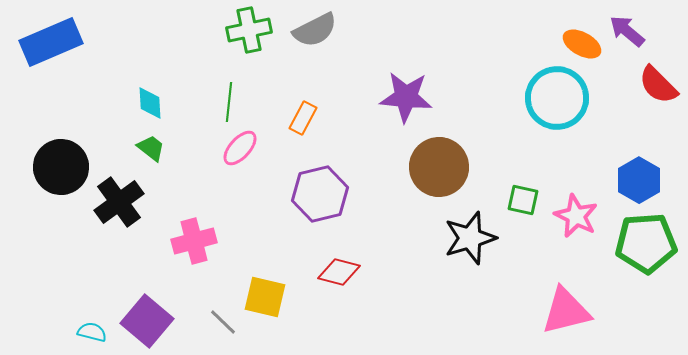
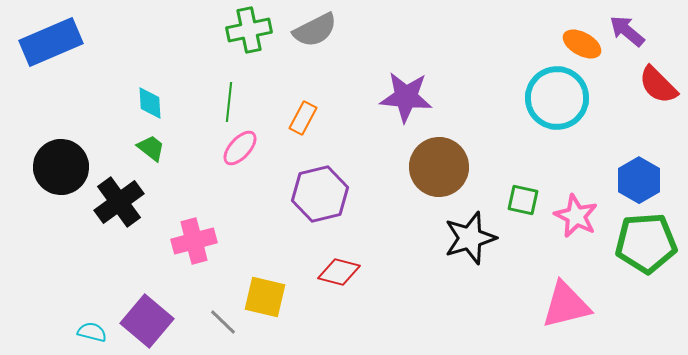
pink triangle: moved 6 px up
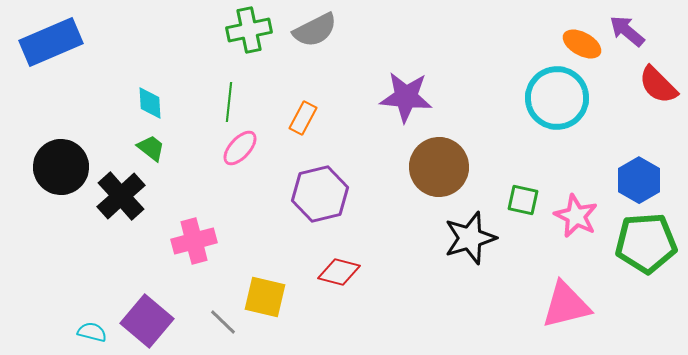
black cross: moved 2 px right, 6 px up; rotated 6 degrees counterclockwise
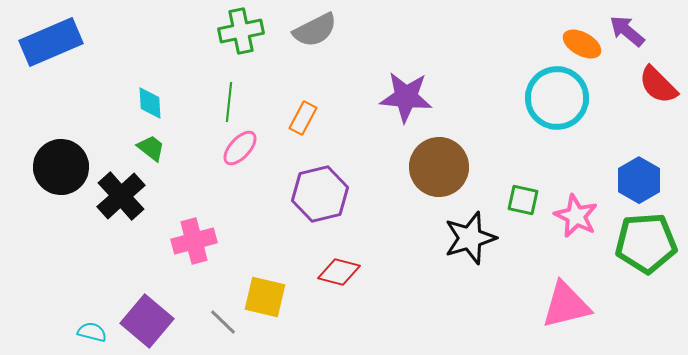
green cross: moved 8 px left, 1 px down
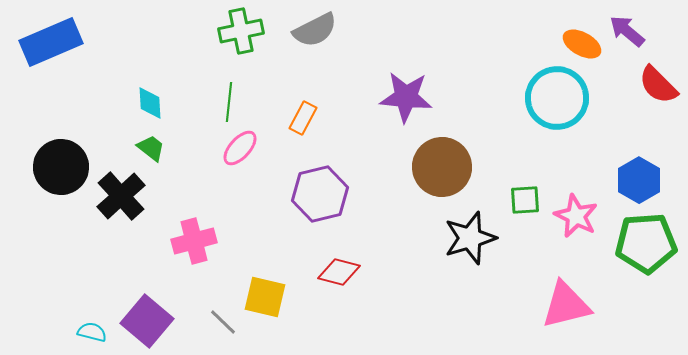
brown circle: moved 3 px right
green square: moved 2 px right; rotated 16 degrees counterclockwise
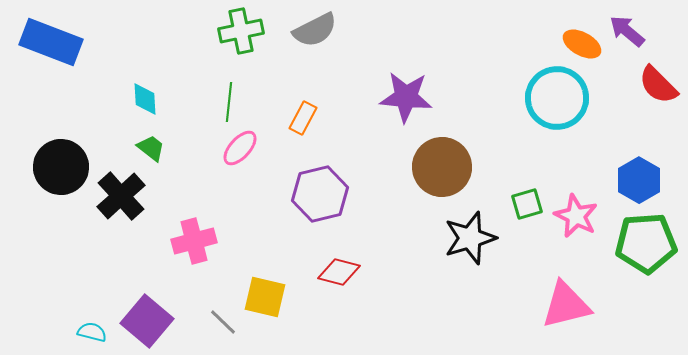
blue rectangle: rotated 44 degrees clockwise
cyan diamond: moved 5 px left, 4 px up
green square: moved 2 px right, 4 px down; rotated 12 degrees counterclockwise
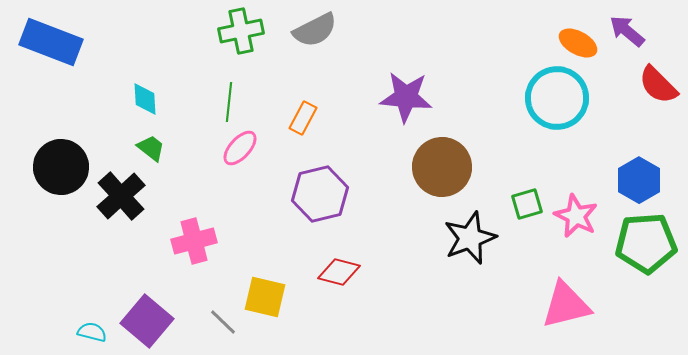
orange ellipse: moved 4 px left, 1 px up
black star: rotated 4 degrees counterclockwise
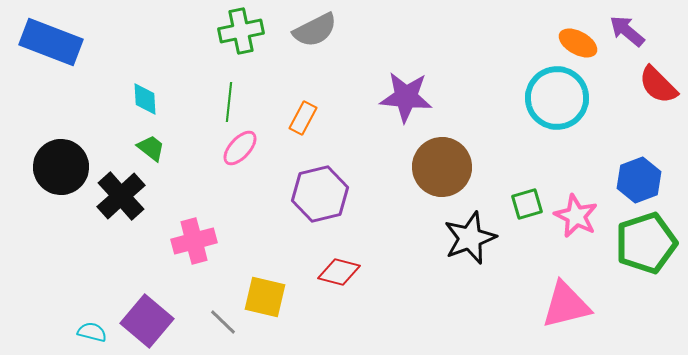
blue hexagon: rotated 9 degrees clockwise
green pentagon: rotated 14 degrees counterclockwise
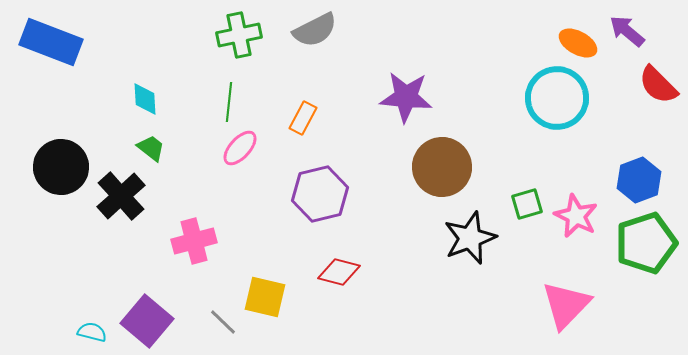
green cross: moved 2 px left, 4 px down
pink triangle: rotated 32 degrees counterclockwise
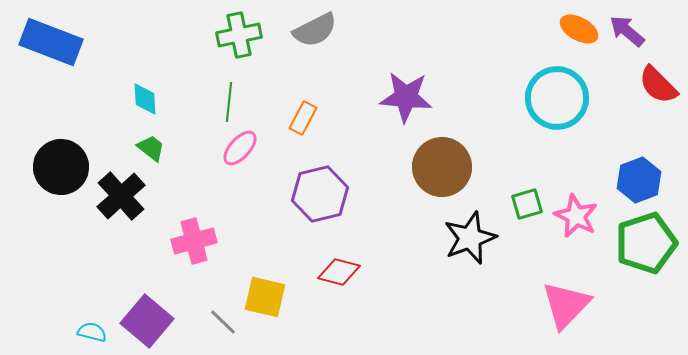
orange ellipse: moved 1 px right, 14 px up
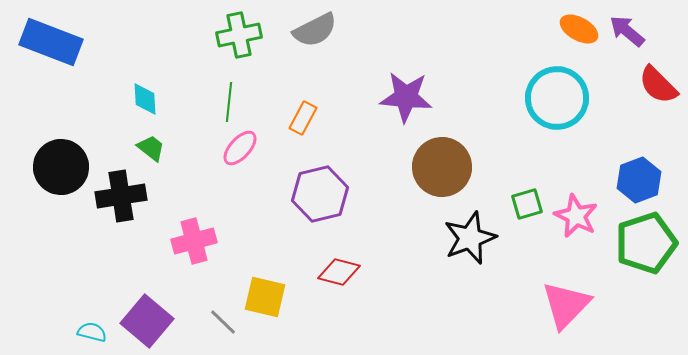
black cross: rotated 33 degrees clockwise
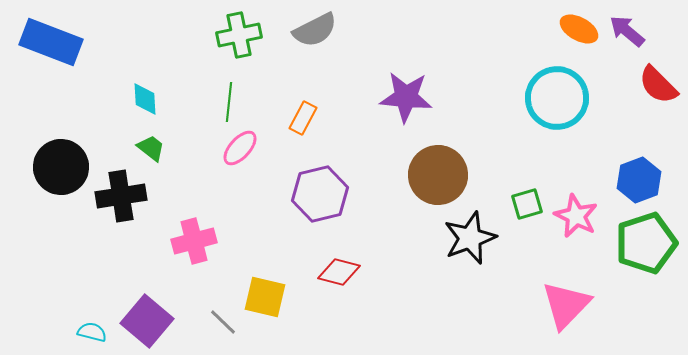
brown circle: moved 4 px left, 8 px down
